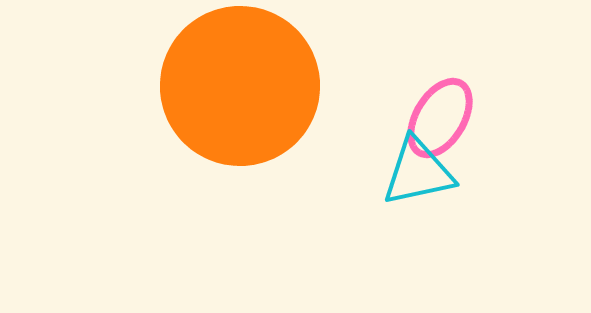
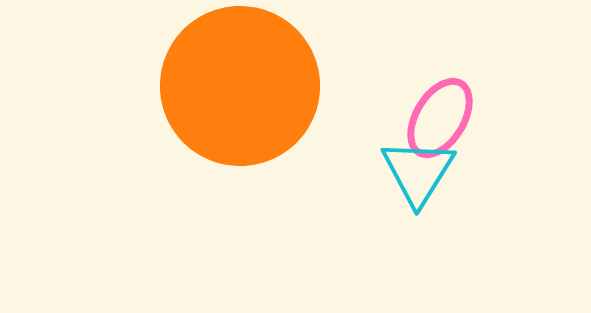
cyan triangle: rotated 46 degrees counterclockwise
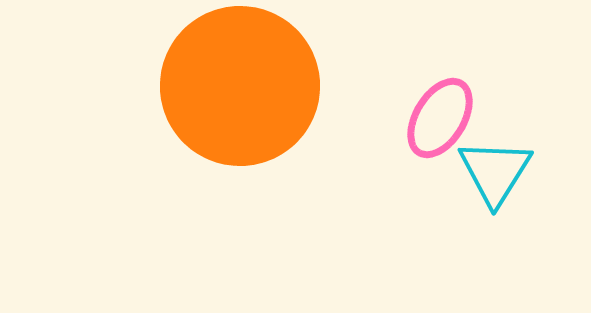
cyan triangle: moved 77 px right
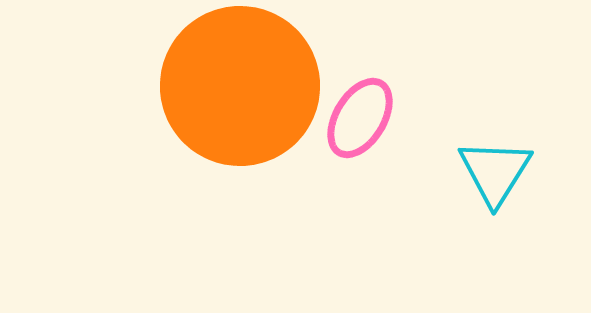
pink ellipse: moved 80 px left
